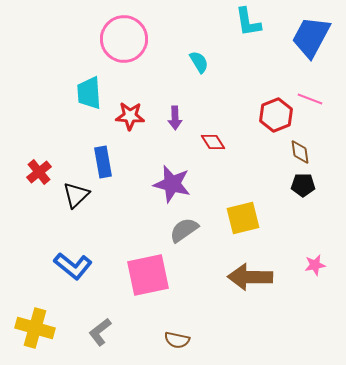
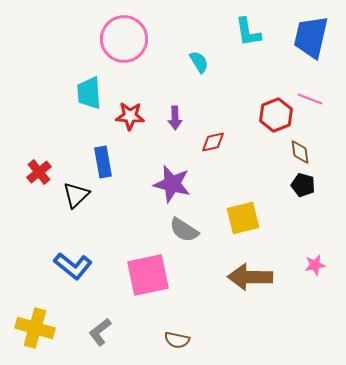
cyan L-shape: moved 10 px down
blue trapezoid: rotated 15 degrees counterclockwise
red diamond: rotated 70 degrees counterclockwise
black pentagon: rotated 15 degrees clockwise
gray semicircle: rotated 112 degrees counterclockwise
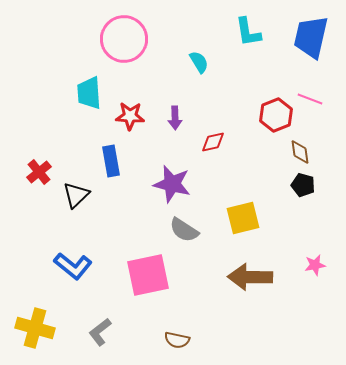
blue rectangle: moved 8 px right, 1 px up
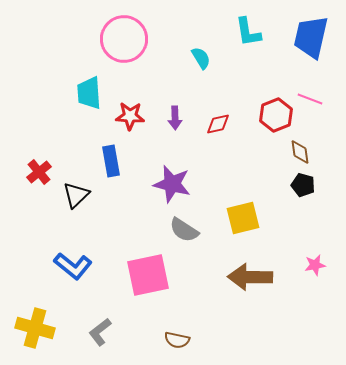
cyan semicircle: moved 2 px right, 4 px up
red diamond: moved 5 px right, 18 px up
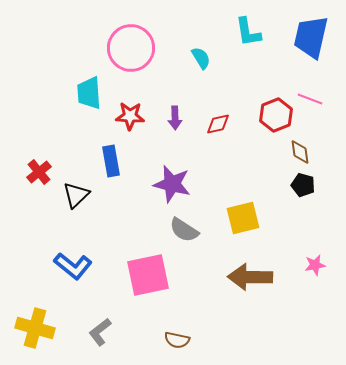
pink circle: moved 7 px right, 9 px down
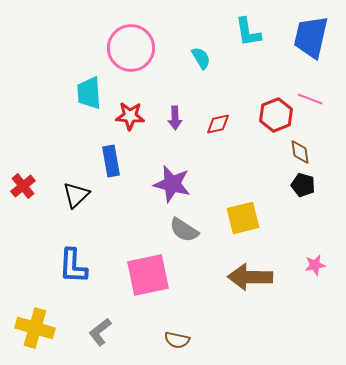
red cross: moved 16 px left, 14 px down
blue L-shape: rotated 54 degrees clockwise
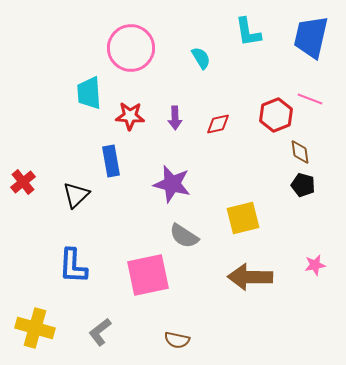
red cross: moved 4 px up
gray semicircle: moved 6 px down
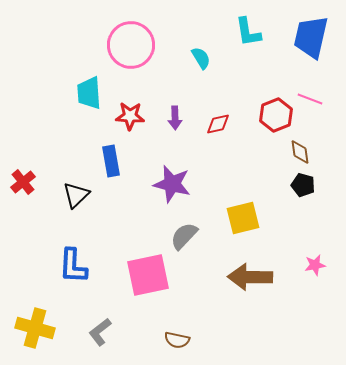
pink circle: moved 3 px up
gray semicircle: rotated 100 degrees clockwise
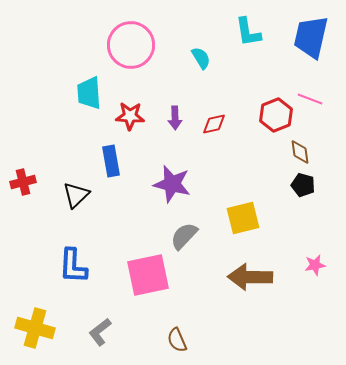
red diamond: moved 4 px left
red cross: rotated 25 degrees clockwise
brown semicircle: rotated 55 degrees clockwise
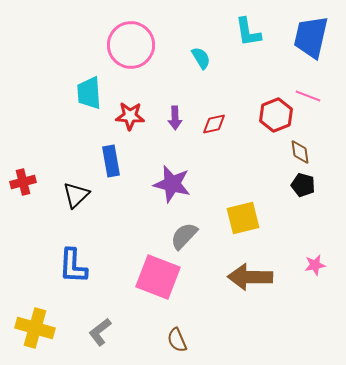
pink line: moved 2 px left, 3 px up
pink square: moved 10 px right, 2 px down; rotated 33 degrees clockwise
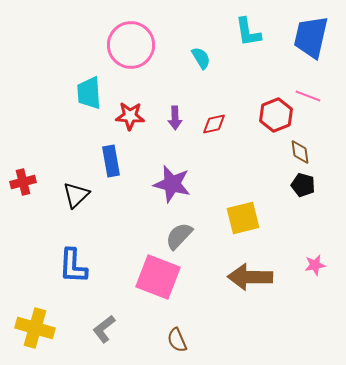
gray semicircle: moved 5 px left
gray L-shape: moved 4 px right, 3 px up
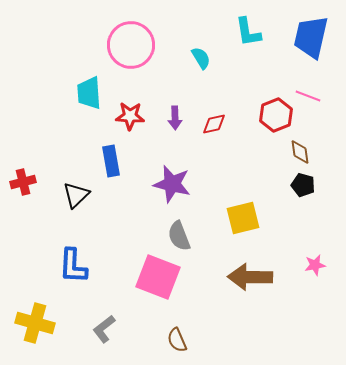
gray semicircle: rotated 64 degrees counterclockwise
yellow cross: moved 5 px up
